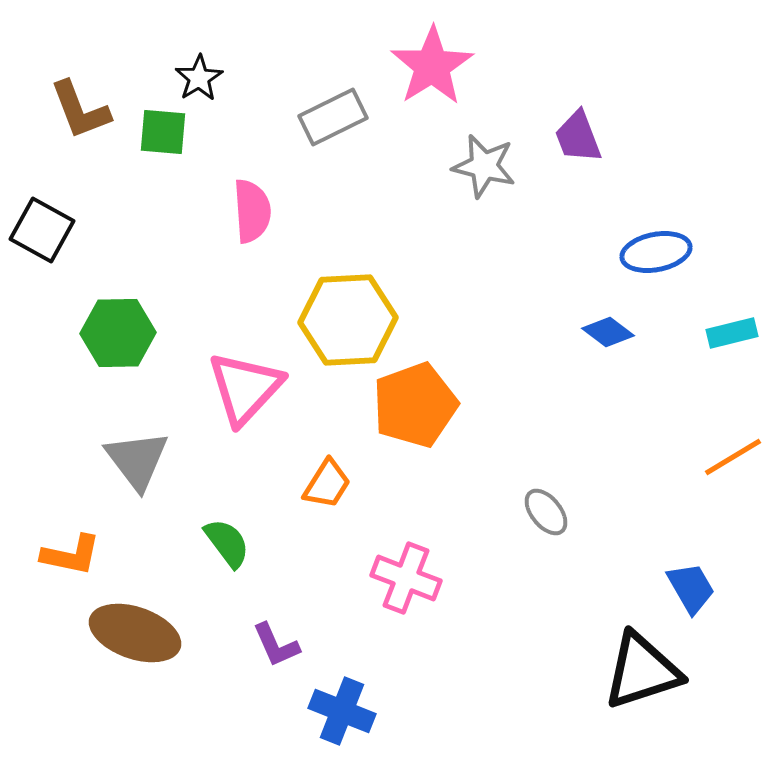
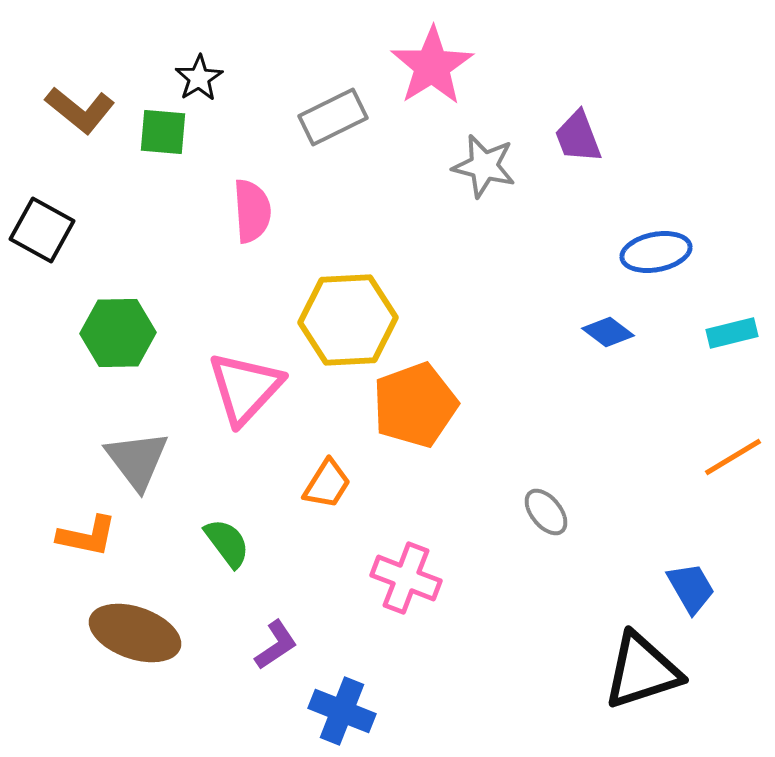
brown L-shape: rotated 30 degrees counterclockwise
orange L-shape: moved 16 px right, 19 px up
purple L-shape: rotated 100 degrees counterclockwise
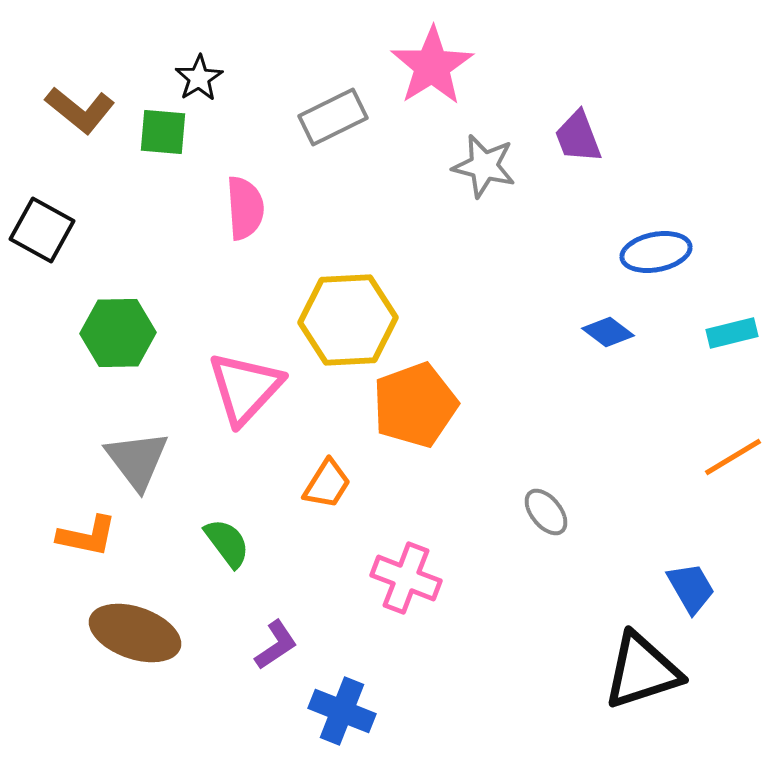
pink semicircle: moved 7 px left, 3 px up
